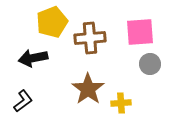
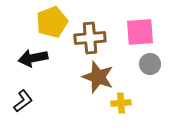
brown star: moved 10 px right, 12 px up; rotated 16 degrees counterclockwise
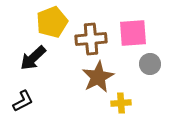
pink square: moved 7 px left, 1 px down
brown cross: moved 1 px right, 1 px down
black arrow: rotated 32 degrees counterclockwise
brown star: rotated 24 degrees clockwise
black L-shape: rotated 10 degrees clockwise
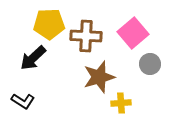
yellow pentagon: moved 3 px left, 2 px down; rotated 20 degrees clockwise
pink square: rotated 36 degrees counterclockwise
brown cross: moved 5 px left, 3 px up; rotated 8 degrees clockwise
brown star: moved 1 px right; rotated 12 degrees clockwise
black L-shape: rotated 60 degrees clockwise
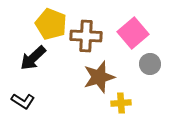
yellow pentagon: moved 2 px right; rotated 24 degrees clockwise
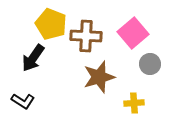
black arrow: rotated 12 degrees counterclockwise
yellow cross: moved 13 px right
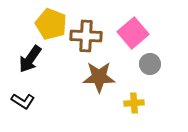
black arrow: moved 3 px left, 1 px down
brown star: rotated 16 degrees clockwise
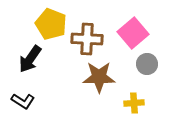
brown cross: moved 1 px right, 3 px down
gray circle: moved 3 px left
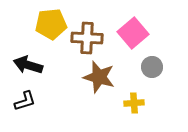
yellow pentagon: rotated 28 degrees counterclockwise
brown cross: moved 1 px up
black arrow: moved 2 px left, 6 px down; rotated 72 degrees clockwise
gray circle: moved 5 px right, 3 px down
brown star: rotated 16 degrees clockwise
black L-shape: moved 2 px right; rotated 50 degrees counterclockwise
